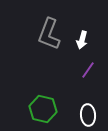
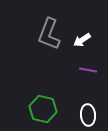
white arrow: rotated 42 degrees clockwise
purple line: rotated 66 degrees clockwise
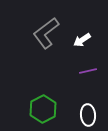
gray L-shape: moved 3 px left, 1 px up; rotated 32 degrees clockwise
purple line: moved 1 px down; rotated 24 degrees counterclockwise
green hexagon: rotated 20 degrees clockwise
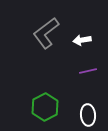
white arrow: rotated 24 degrees clockwise
green hexagon: moved 2 px right, 2 px up
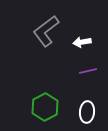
gray L-shape: moved 2 px up
white arrow: moved 2 px down
white ellipse: moved 1 px left, 3 px up; rotated 10 degrees clockwise
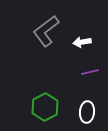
purple line: moved 2 px right, 1 px down
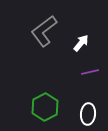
gray L-shape: moved 2 px left
white arrow: moved 1 px left, 1 px down; rotated 138 degrees clockwise
white ellipse: moved 1 px right, 2 px down
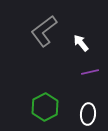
white arrow: rotated 78 degrees counterclockwise
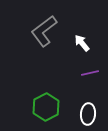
white arrow: moved 1 px right
purple line: moved 1 px down
green hexagon: moved 1 px right
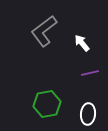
green hexagon: moved 1 px right, 3 px up; rotated 16 degrees clockwise
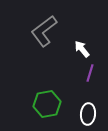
white arrow: moved 6 px down
purple line: rotated 60 degrees counterclockwise
